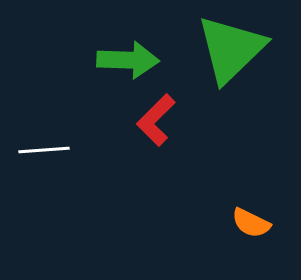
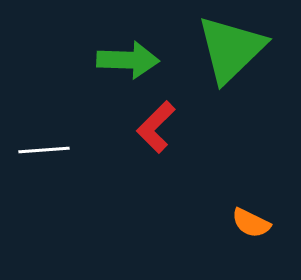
red L-shape: moved 7 px down
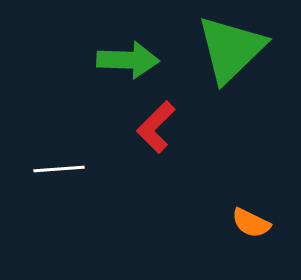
white line: moved 15 px right, 19 px down
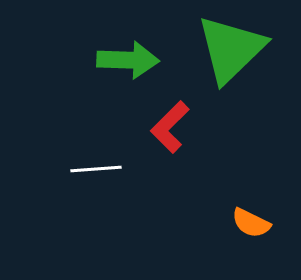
red L-shape: moved 14 px right
white line: moved 37 px right
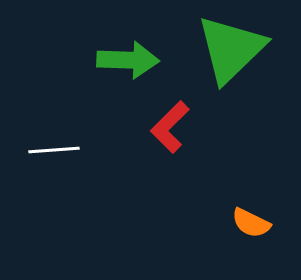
white line: moved 42 px left, 19 px up
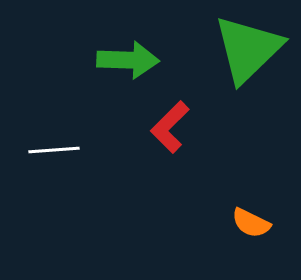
green triangle: moved 17 px right
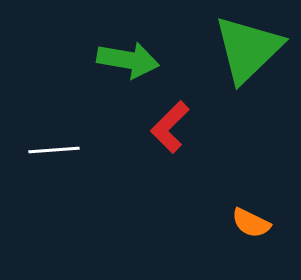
green arrow: rotated 8 degrees clockwise
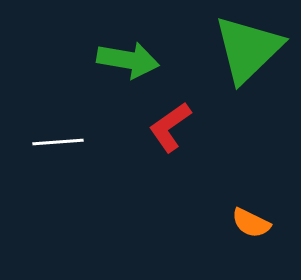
red L-shape: rotated 10 degrees clockwise
white line: moved 4 px right, 8 px up
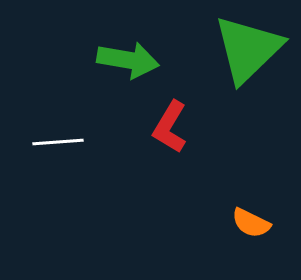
red L-shape: rotated 24 degrees counterclockwise
